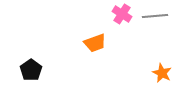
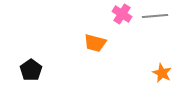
orange trapezoid: rotated 35 degrees clockwise
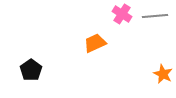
orange trapezoid: rotated 140 degrees clockwise
orange star: moved 1 px right, 1 px down
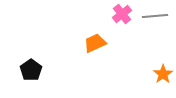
pink cross: rotated 18 degrees clockwise
orange star: rotated 12 degrees clockwise
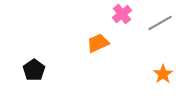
gray line: moved 5 px right, 7 px down; rotated 25 degrees counterclockwise
orange trapezoid: moved 3 px right
black pentagon: moved 3 px right
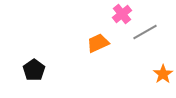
gray line: moved 15 px left, 9 px down
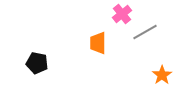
orange trapezoid: rotated 65 degrees counterclockwise
black pentagon: moved 3 px right, 7 px up; rotated 25 degrees counterclockwise
orange star: moved 1 px left, 1 px down
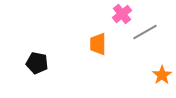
orange trapezoid: moved 1 px down
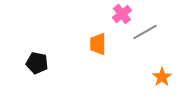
orange star: moved 2 px down
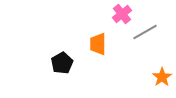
black pentagon: moved 25 px right; rotated 30 degrees clockwise
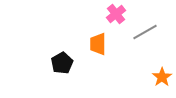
pink cross: moved 6 px left
